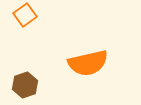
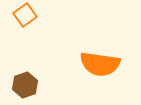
orange semicircle: moved 12 px right, 1 px down; rotated 21 degrees clockwise
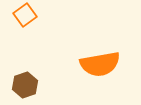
orange semicircle: rotated 18 degrees counterclockwise
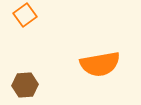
brown hexagon: rotated 15 degrees clockwise
